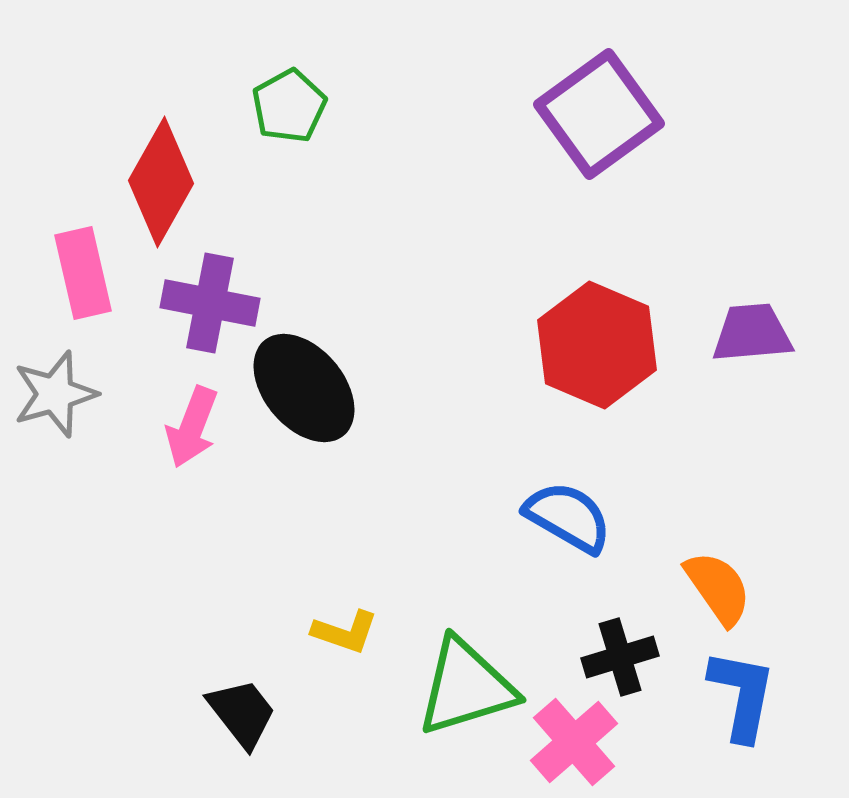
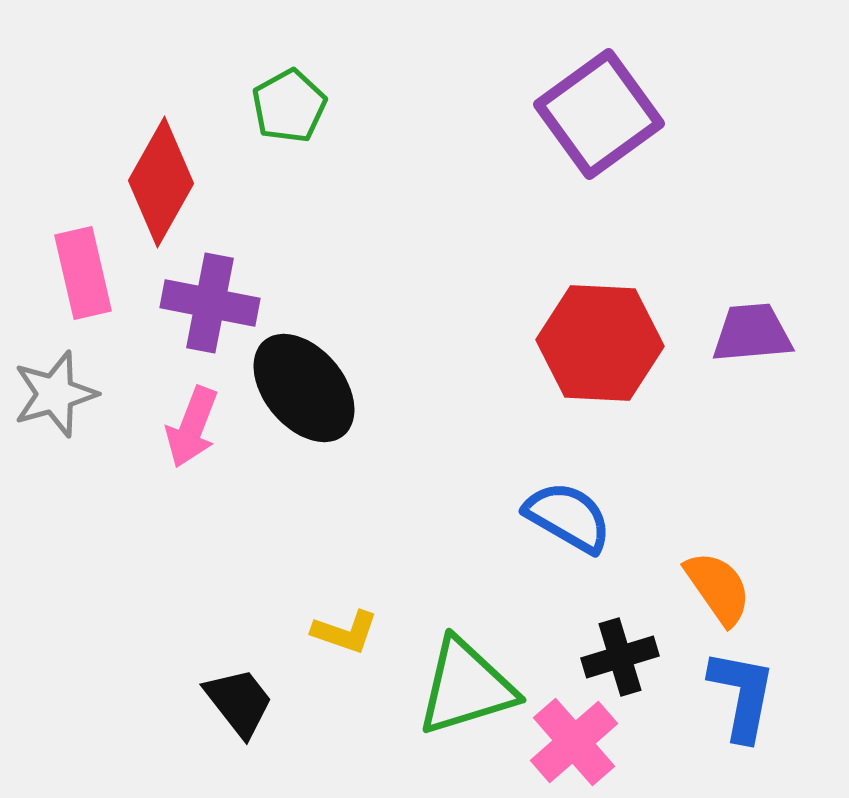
red hexagon: moved 3 px right, 2 px up; rotated 20 degrees counterclockwise
black trapezoid: moved 3 px left, 11 px up
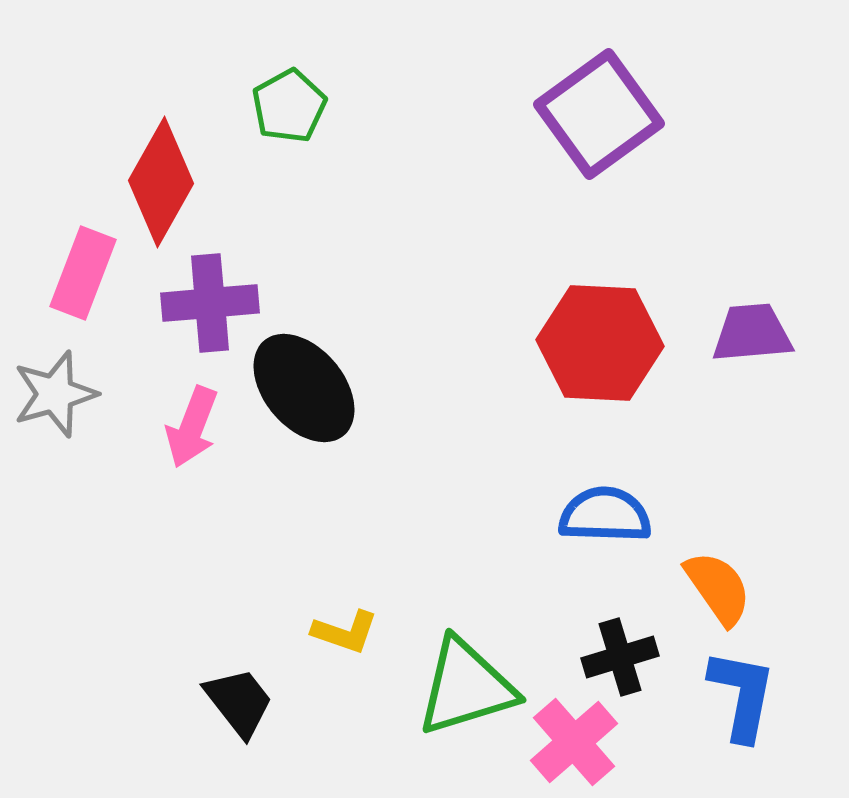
pink rectangle: rotated 34 degrees clockwise
purple cross: rotated 16 degrees counterclockwise
blue semicircle: moved 37 px right, 2 px up; rotated 28 degrees counterclockwise
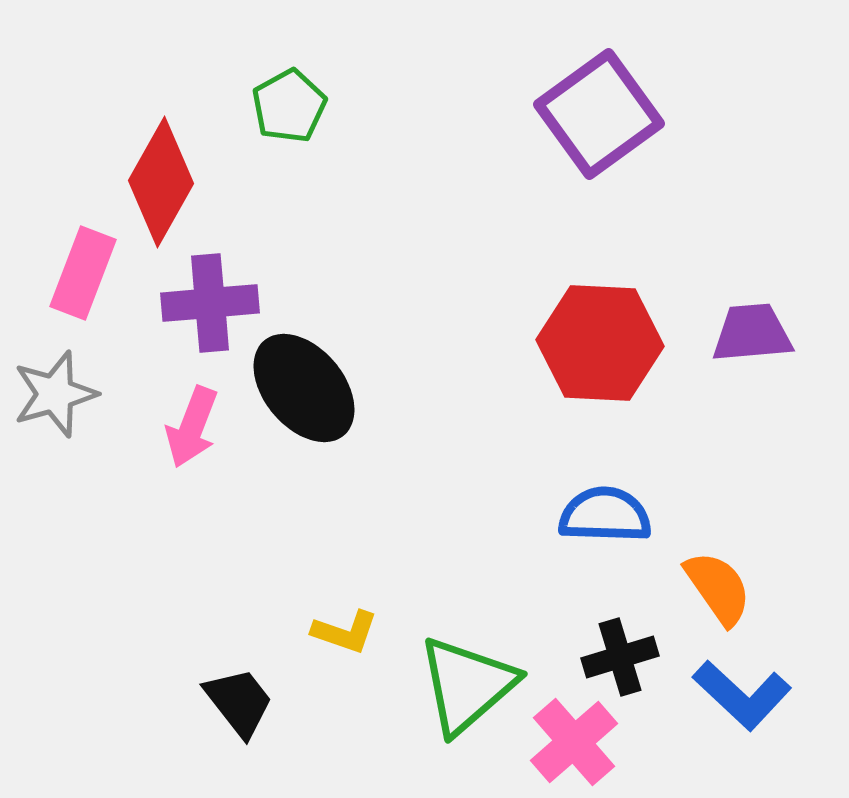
green triangle: moved 1 px right, 2 px up; rotated 24 degrees counterclockwise
blue L-shape: rotated 122 degrees clockwise
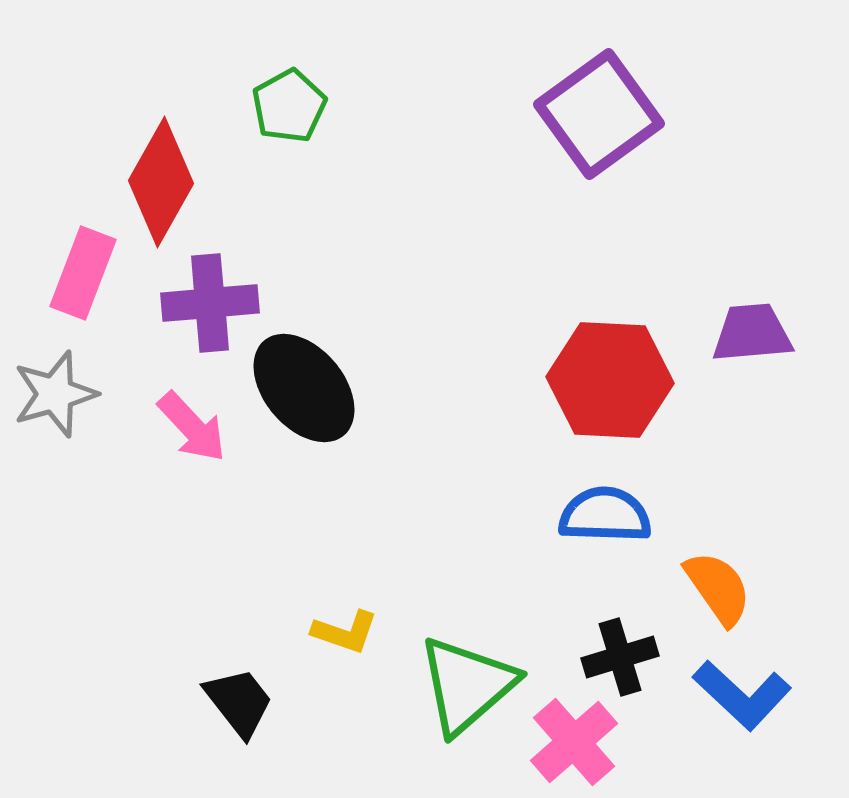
red hexagon: moved 10 px right, 37 px down
pink arrow: rotated 64 degrees counterclockwise
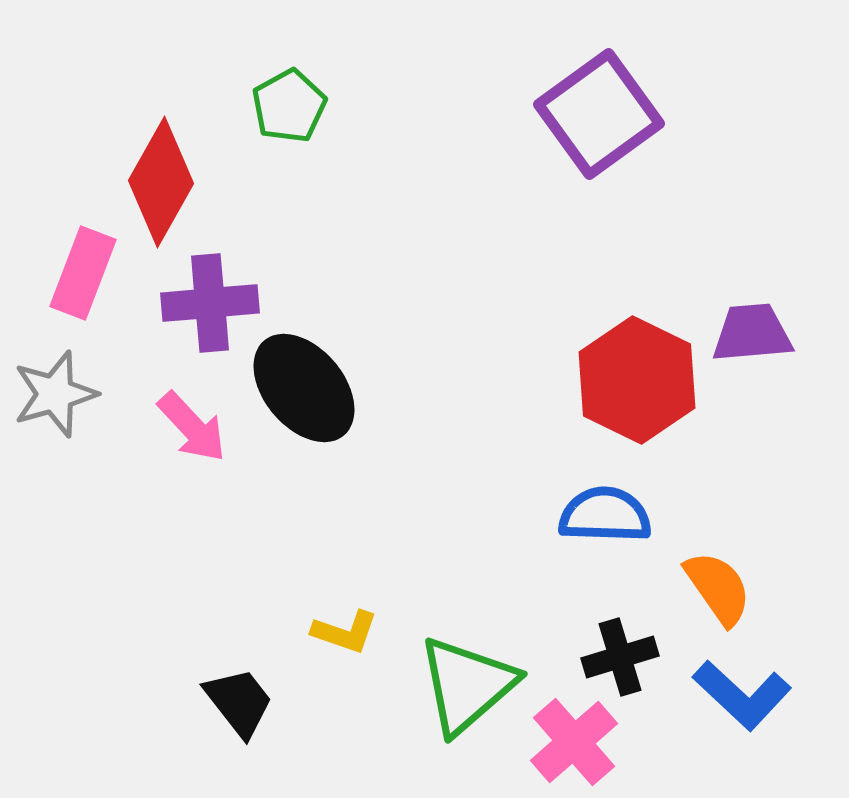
red hexagon: moved 27 px right; rotated 23 degrees clockwise
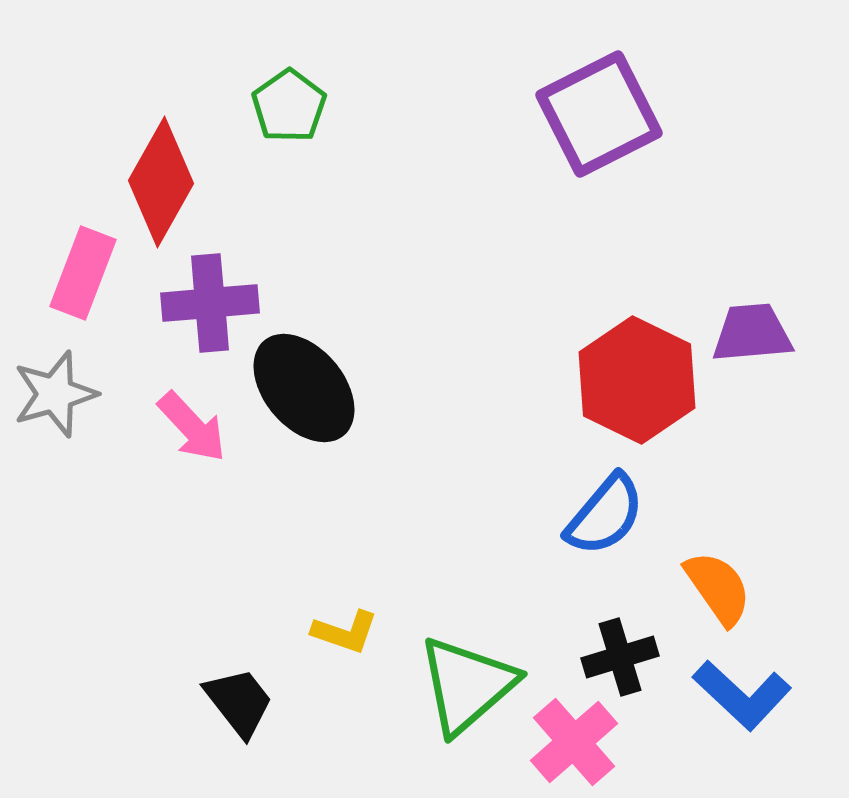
green pentagon: rotated 6 degrees counterclockwise
purple square: rotated 9 degrees clockwise
blue semicircle: rotated 128 degrees clockwise
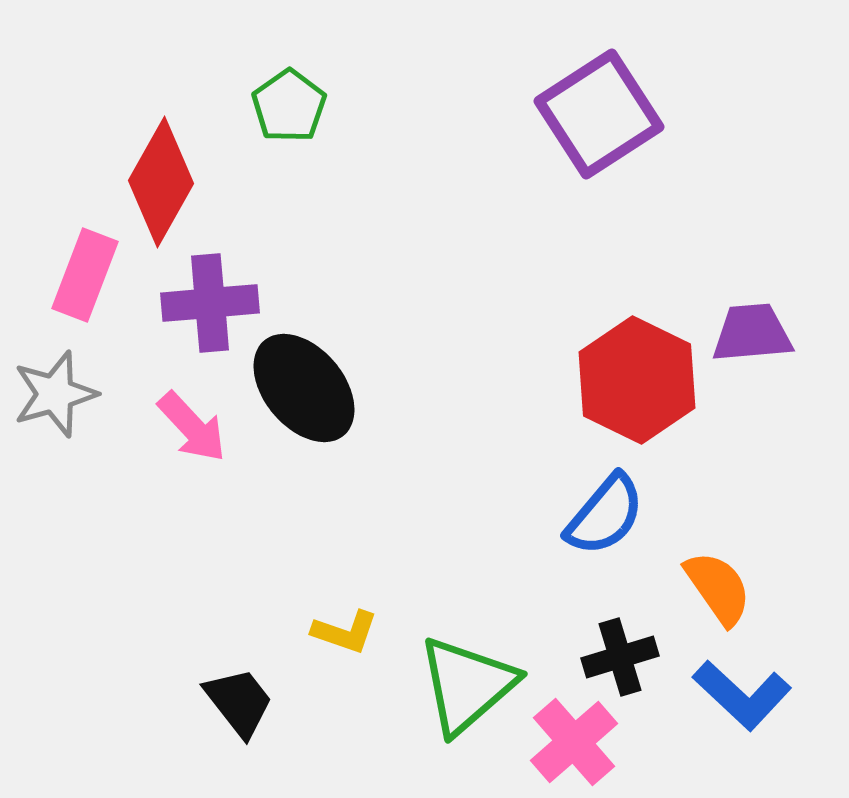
purple square: rotated 6 degrees counterclockwise
pink rectangle: moved 2 px right, 2 px down
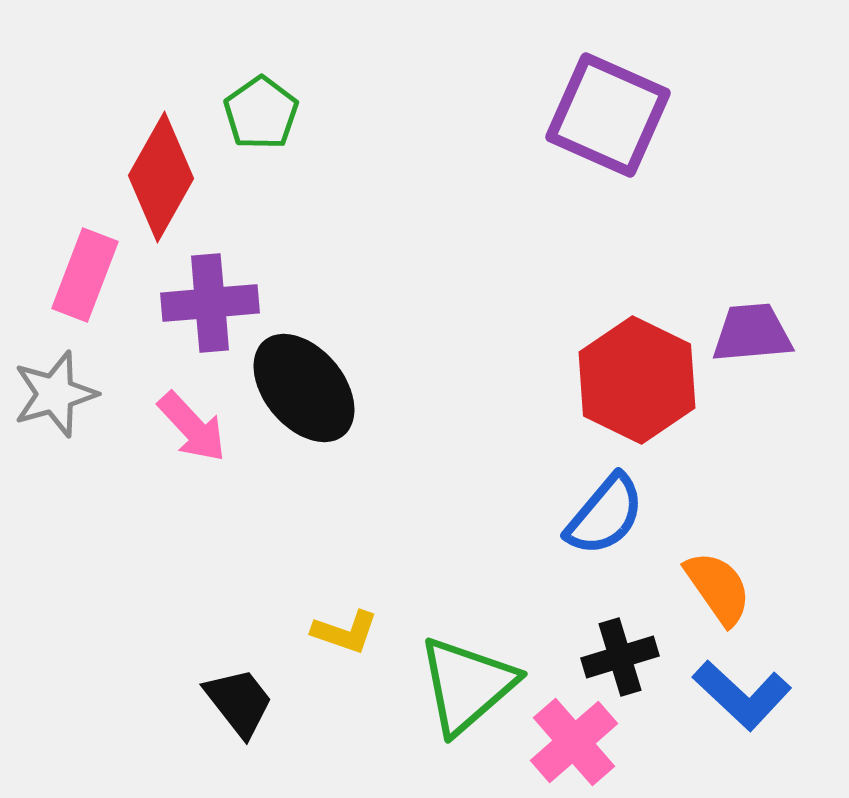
green pentagon: moved 28 px left, 7 px down
purple square: moved 9 px right, 1 px down; rotated 33 degrees counterclockwise
red diamond: moved 5 px up
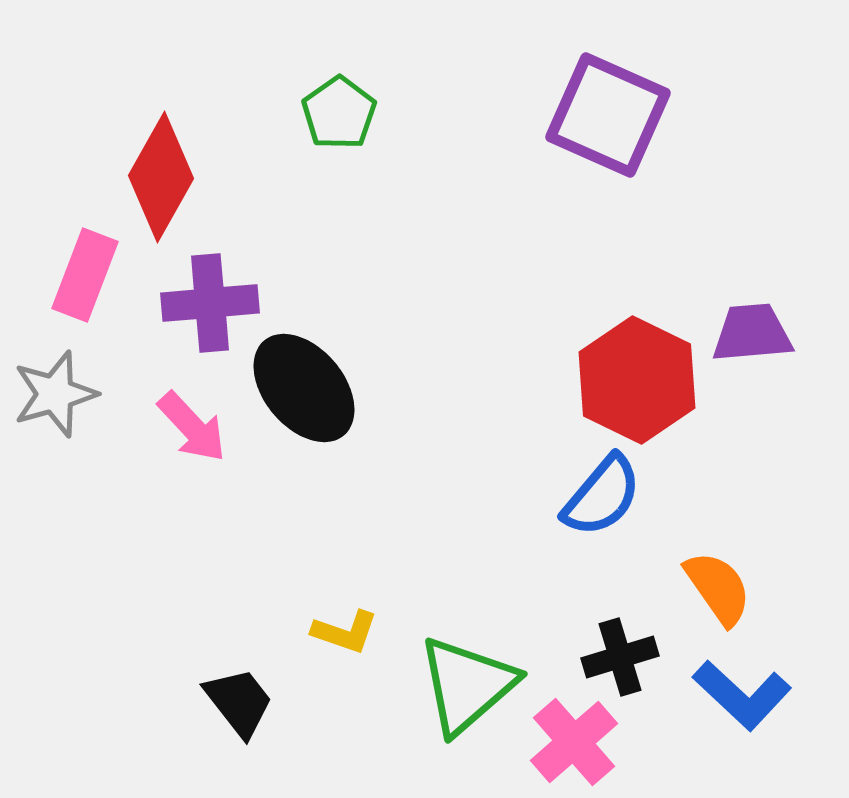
green pentagon: moved 78 px right
blue semicircle: moved 3 px left, 19 px up
